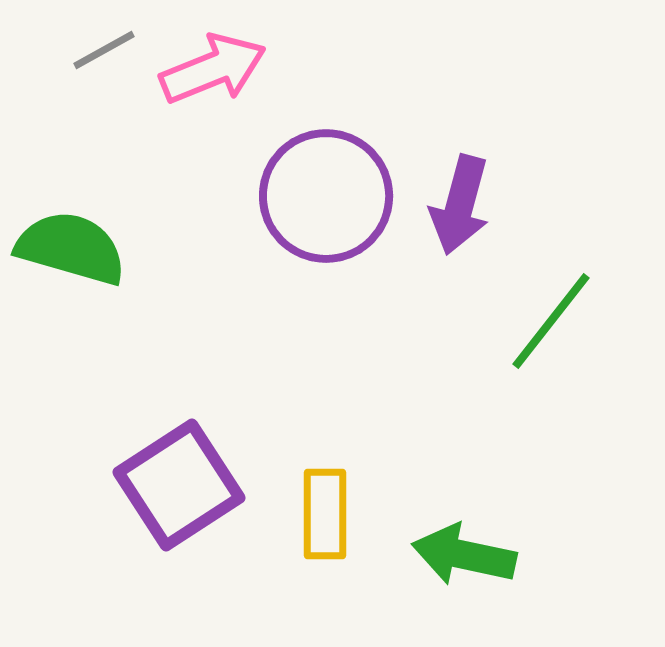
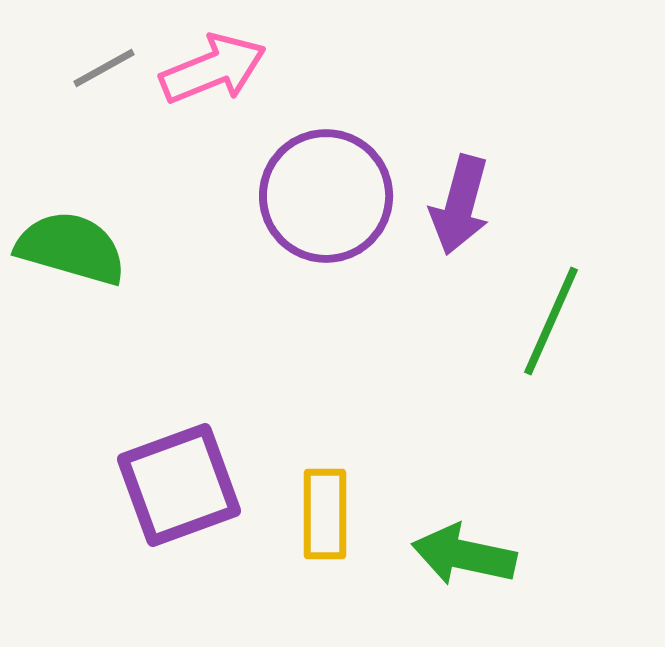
gray line: moved 18 px down
green line: rotated 14 degrees counterclockwise
purple square: rotated 13 degrees clockwise
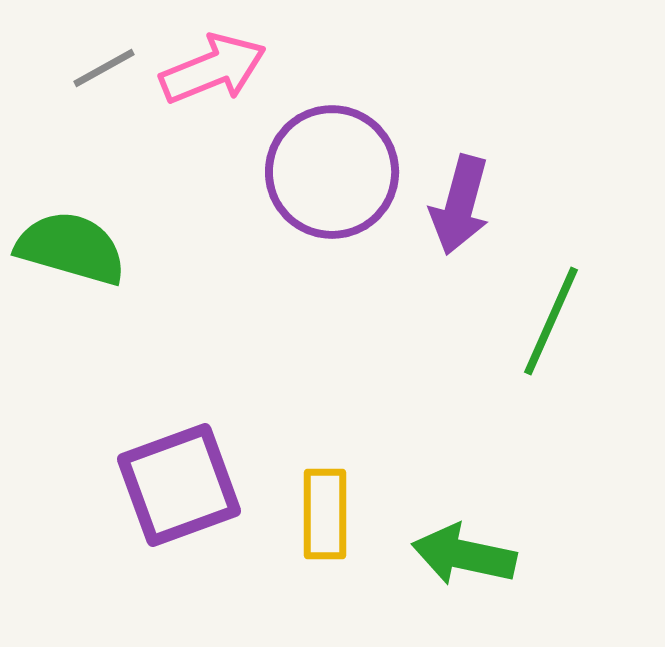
purple circle: moved 6 px right, 24 px up
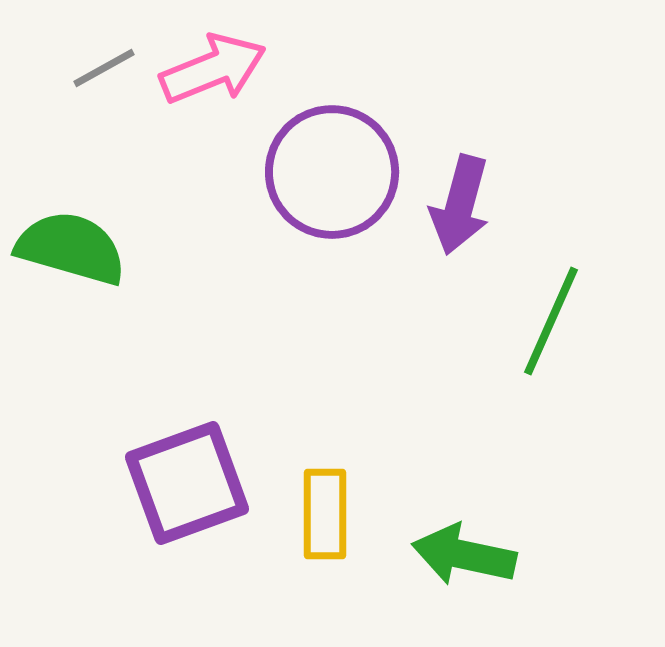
purple square: moved 8 px right, 2 px up
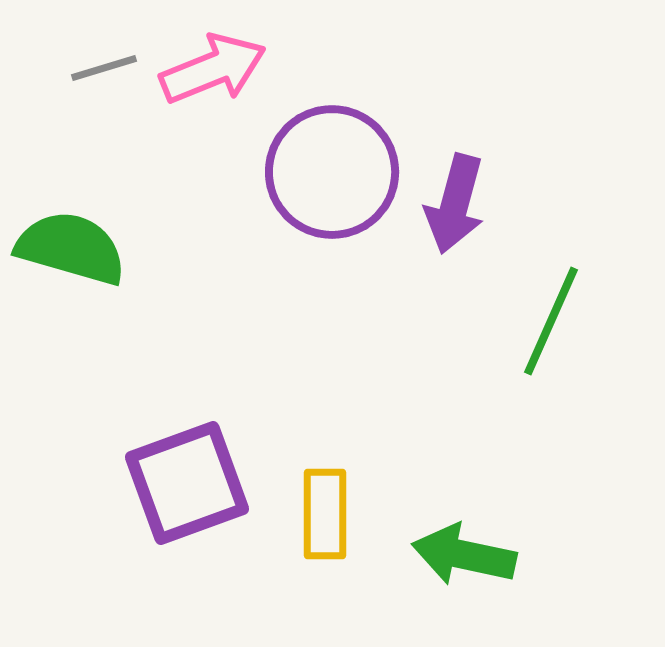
gray line: rotated 12 degrees clockwise
purple arrow: moved 5 px left, 1 px up
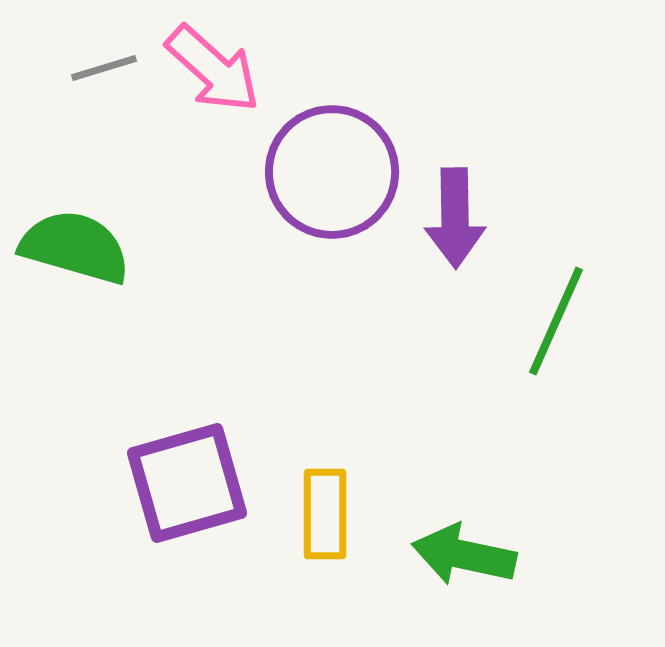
pink arrow: rotated 64 degrees clockwise
purple arrow: moved 14 px down; rotated 16 degrees counterclockwise
green semicircle: moved 4 px right, 1 px up
green line: moved 5 px right
purple square: rotated 4 degrees clockwise
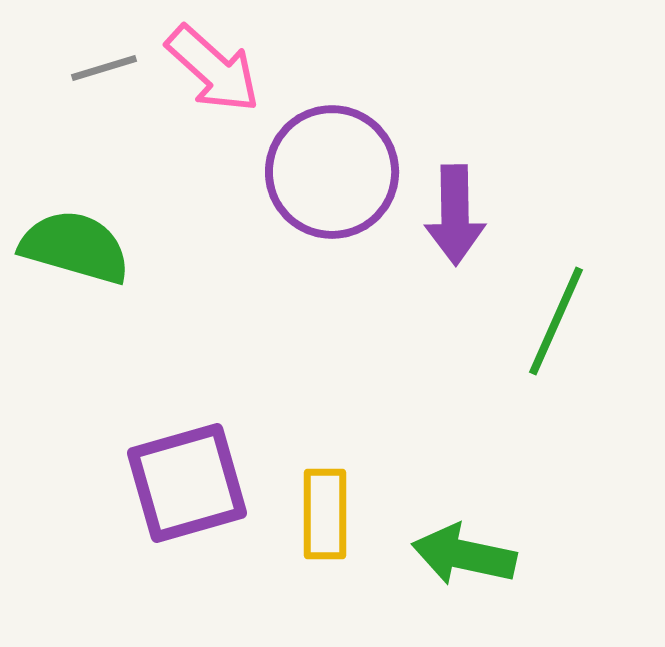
purple arrow: moved 3 px up
